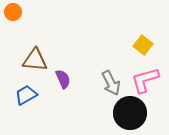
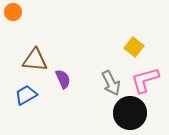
yellow square: moved 9 px left, 2 px down
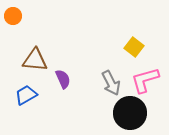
orange circle: moved 4 px down
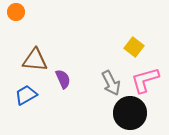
orange circle: moved 3 px right, 4 px up
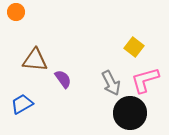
purple semicircle: rotated 12 degrees counterclockwise
blue trapezoid: moved 4 px left, 9 px down
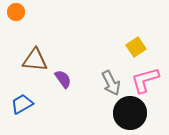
yellow square: moved 2 px right; rotated 18 degrees clockwise
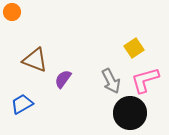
orange circle: moved 4 px left
yellow square: moved 2 px left, 1 px down
brown triangle: rotated 16 degrees clockwise
purple semicircle: rotated 108 degrees counterclockwise
gray arrow: moved 2 px up
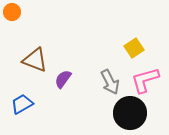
gray arrow: moved 1 px left, 1 px down
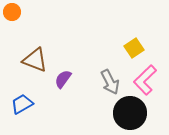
pink L-shape: rotated 28 degrees counterclockwise
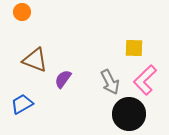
orange circle: moved 10 px right
yellow square: rotated 36 degrees clockwise
black circle: moved 1 px left, 1 px down
